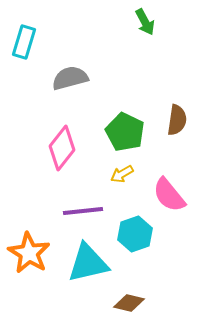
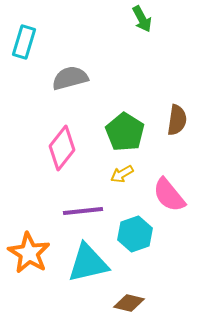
green arrow: moved 3 px left, 3 px up
green pentagon: rotated 6 degrees clockwise
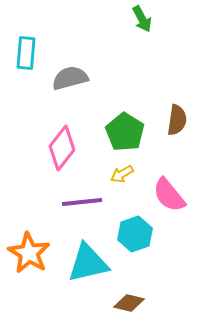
cyan rectangle: moved 2 px right, 11 px down; rotated 12 degrees counterclockwise
purple line: moved 1 px left, 9 px up
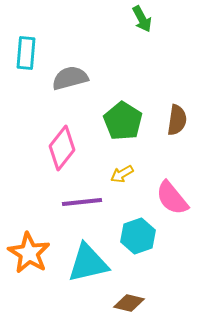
green pentagon: moved 2 px left, 11 px up
pink semicircle: moved 3 px right, 3 px down
cyan hexagon: moved 3 px right, 2 px down
